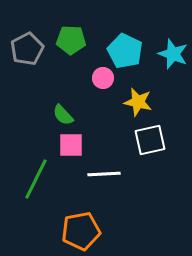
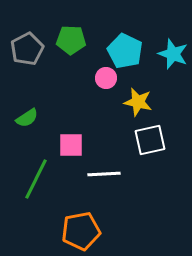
pink circle: moved 3 px right
green semicircle: moved 36 px left, 3 px down; rotated 80 degrees counterclockwise
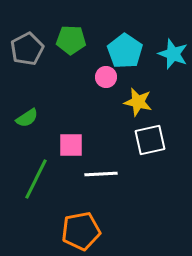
cyan pentagon: rotated 8 degrees clockwise
pink circle: moved 1 px up
white line: moved 3 px left
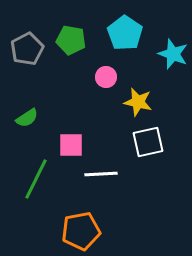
green pentagon: rotated 8 degrees clockwise
cyan pentagon: moved 18 px up
white square: moved 2 px left, 2 px down
